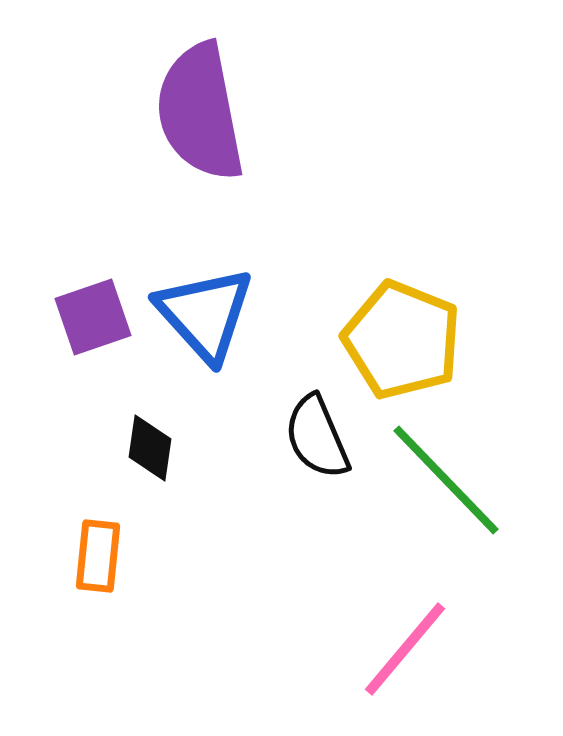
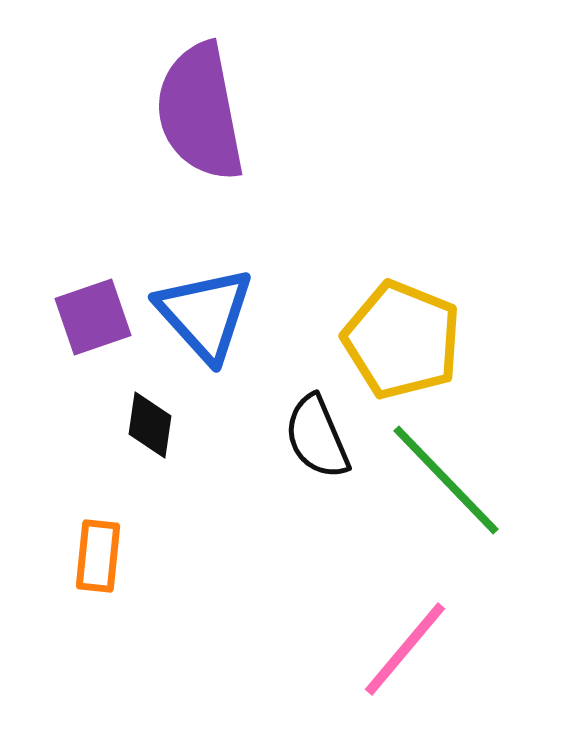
black diamond: moved 23 px up
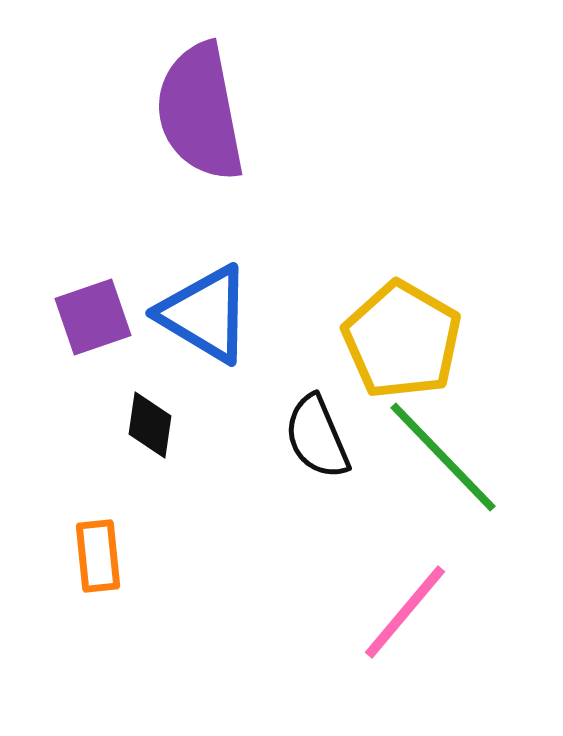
blue triangle: rotated 17 degrees counterclockwise
yellow pentagon: rotated 8 degrees clockwise
green line: moved 3 px left, 23 px up
orange rectangle: rotated 12 degrees counterclockwise
pink line: moved 37 px up
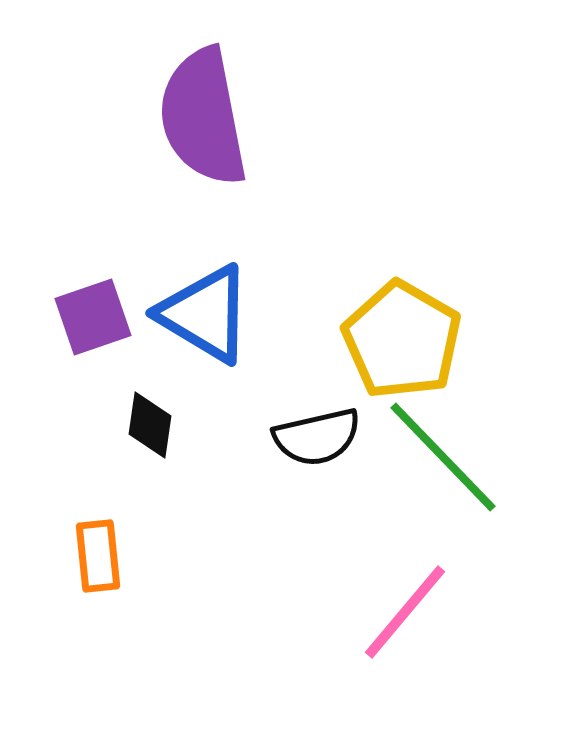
purple semicircle: moved 3 px right, 5 px down
black semicircle: rotated 80 degrees counterclockwise
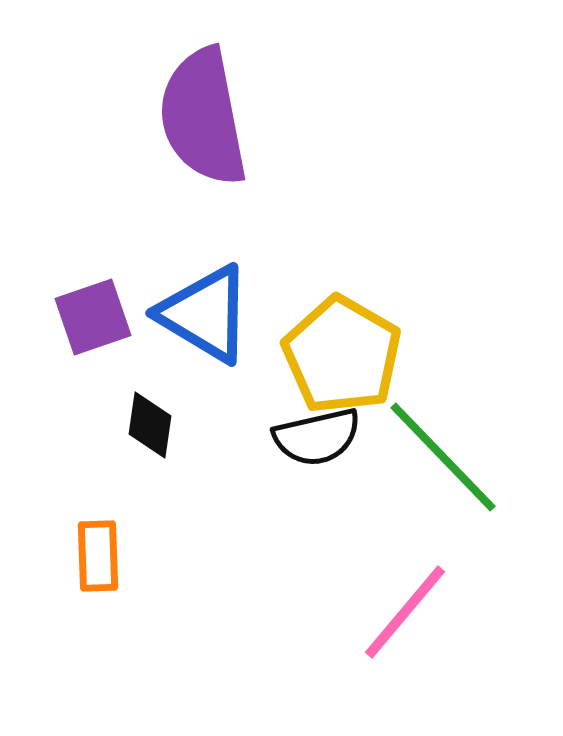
yellow pentagon: moved 60 px left, 15 px down
orange rectangle: rotated 4 degrees clockwise
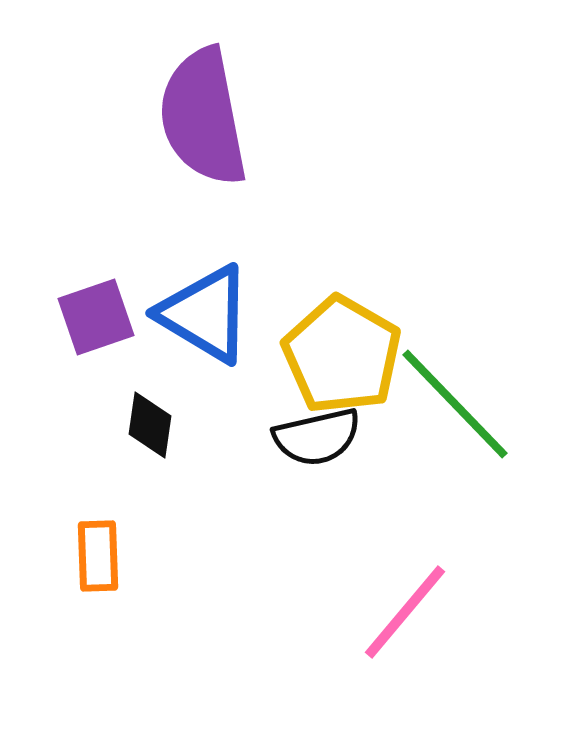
purple square: moved 3 px right
green line: moved 12 px right, 53 px up
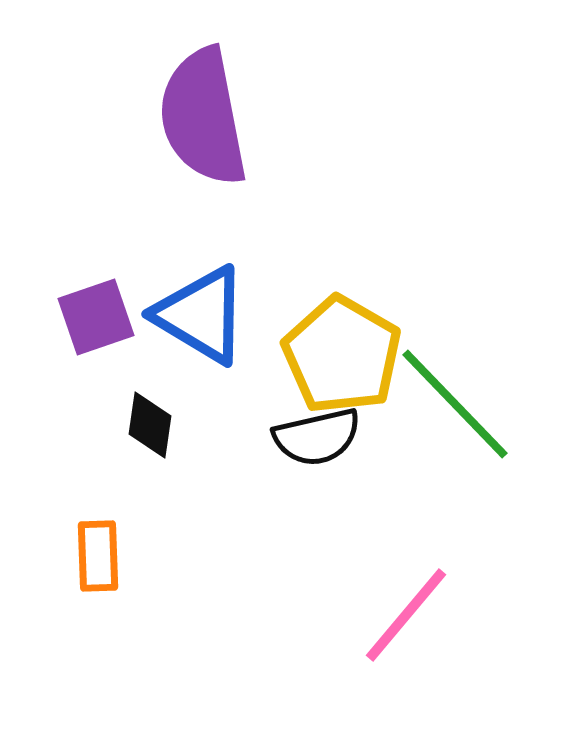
blue triangle: moved 4 px left, 1 px down
pink line: moved 1 px right, 3 px down
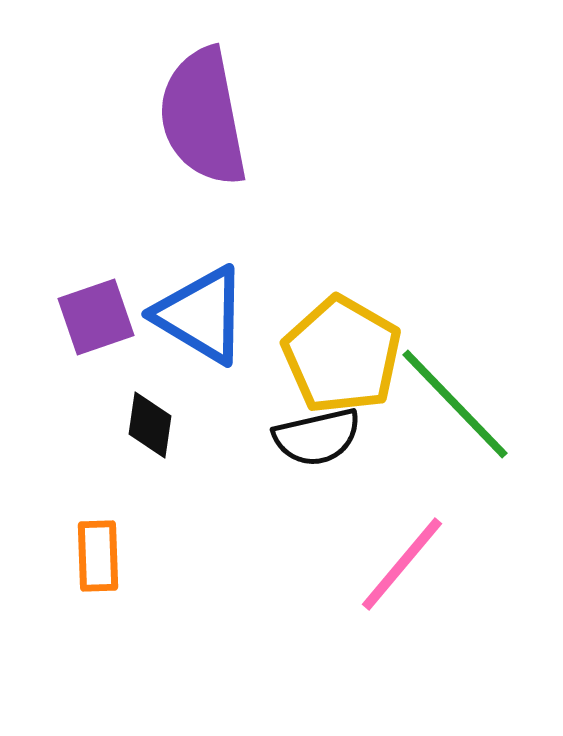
pink line: moved 4 px left, 51 px up
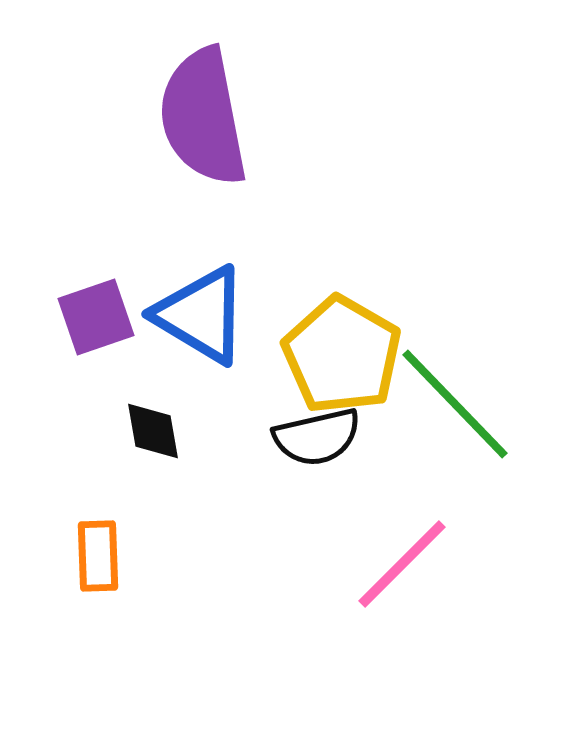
black diamond: moved 3 px right, 6 px down; rotated 18 degrees counterclockwise
pink line: rotated 5 degrees clockwise
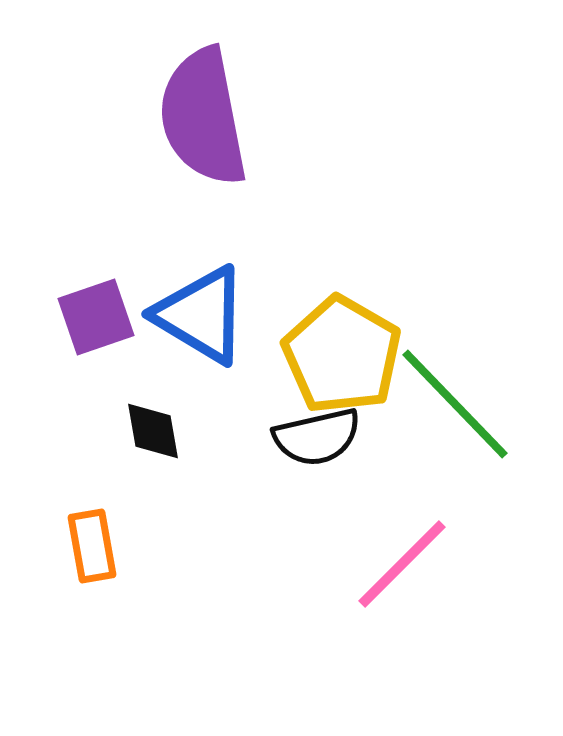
orange rectangle: moved 6 px left, 10 px up; rotated 8 degrees counterclockwise
